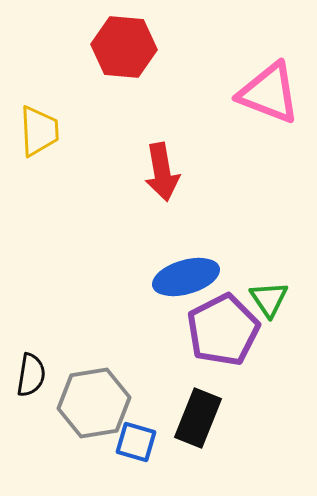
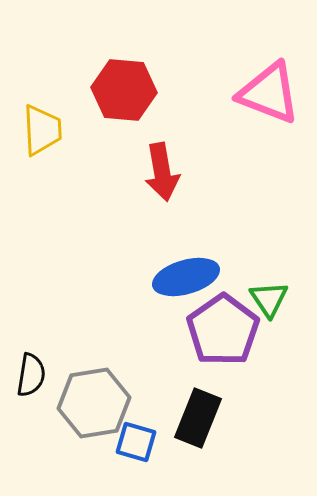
red hexagon: moved 43 px down
yellow trapezoid: moved 3 px right, 1 px up
purple pentagon: rotated 8 degrees counterclockwise
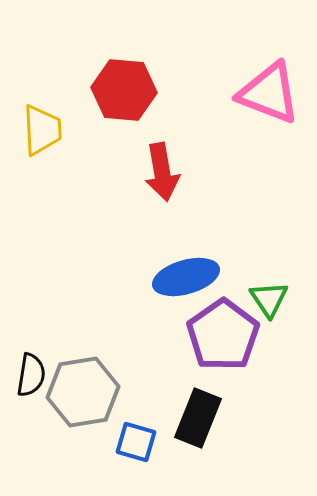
purple pentagon: moved 5 px down
gray hexagon: moved 11 px left, 11 px up
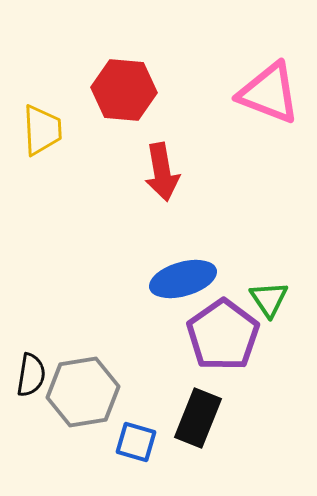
blue ellipse: moved 3 px left, 2 px down
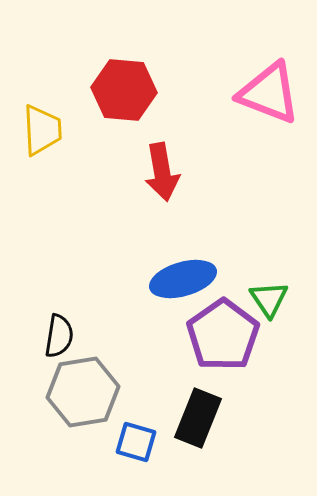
black semicircle: moved 28 px right, 39 px up
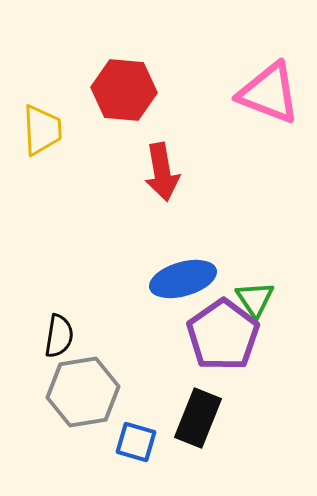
green triangle: moved 14 px left
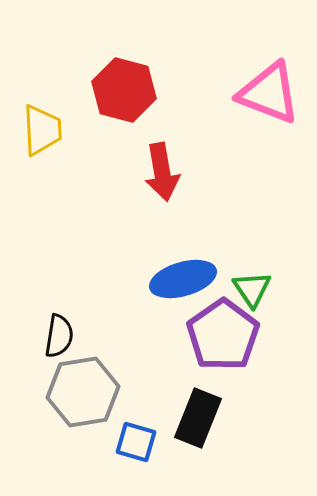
red hexagon: rotated 10 degrees clockwise
green triangle: moved 3 px left, 10 px up
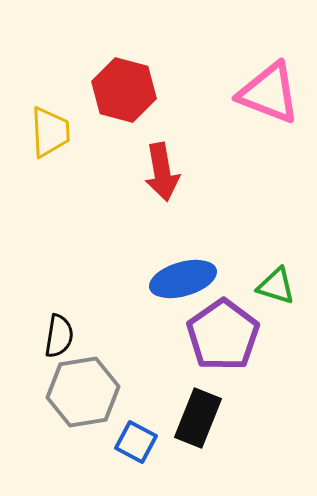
yellow trapezoid: moved 8 px right, 2 px down
green triangle: moved 24 px right, 3 px up; rotated 39 degrees counterclockwise
blue square: rotated 12 degrees clockwise
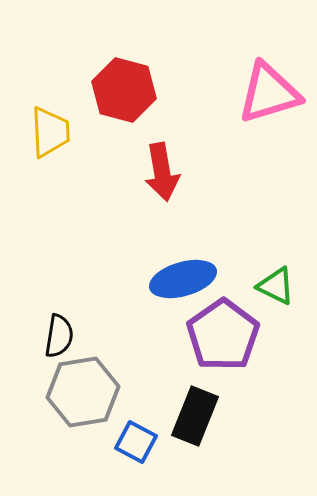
pink triangle: rotated 38 degrees counterclockwise
green triangle: rotated 9 degrees clockwise
black rectangle: moved 3 px left, 2 px up
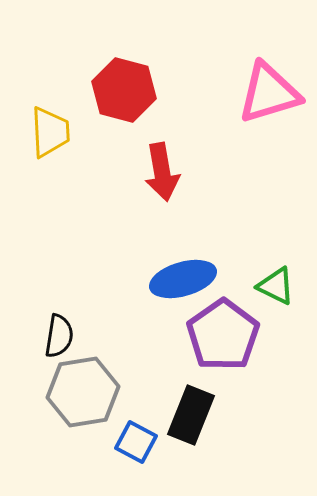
black rectangle: moved 4 px left, 1 px up
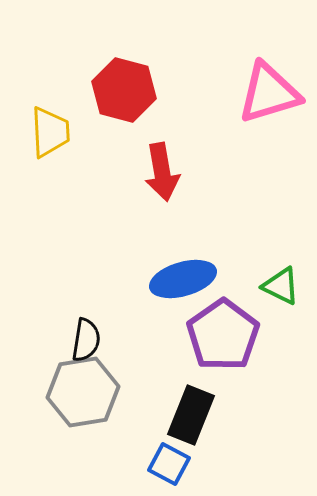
green triangle: moved 5 px right
black semicircle: moved 27 px right, 4 px down
blue square: moved 33 px right, 22 px down
